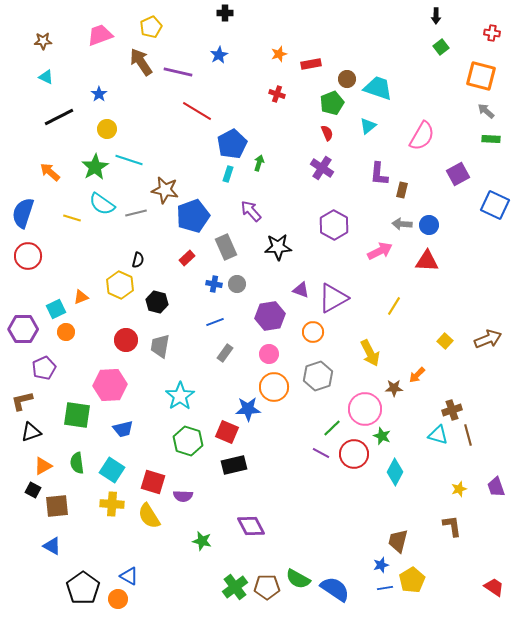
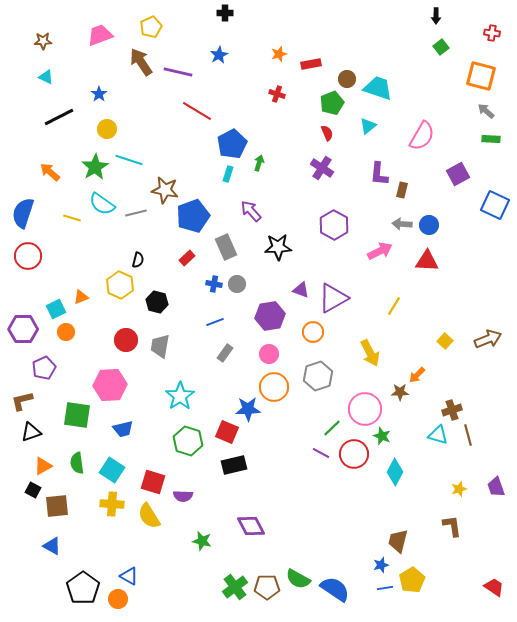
brown star at (394, 388): moved 6 px right, 4 px down
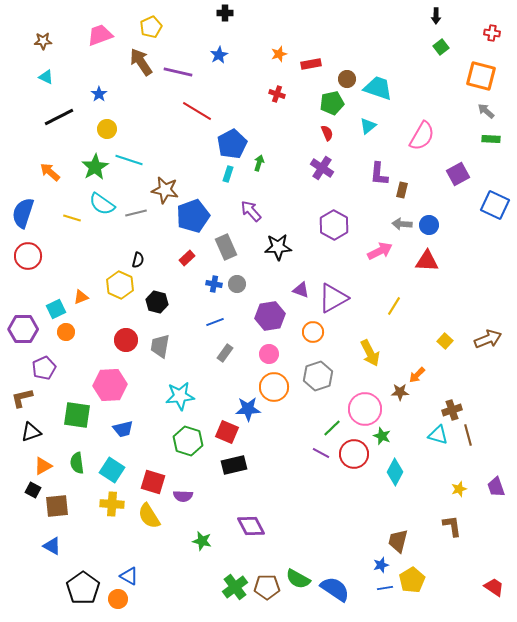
green pentagon at (332, 103): rotated 10 degrees clockwise
cyan star at (180, 396): rotated 28 degrees clockwise
brown L-shape at (22, 401): moved 3 px up
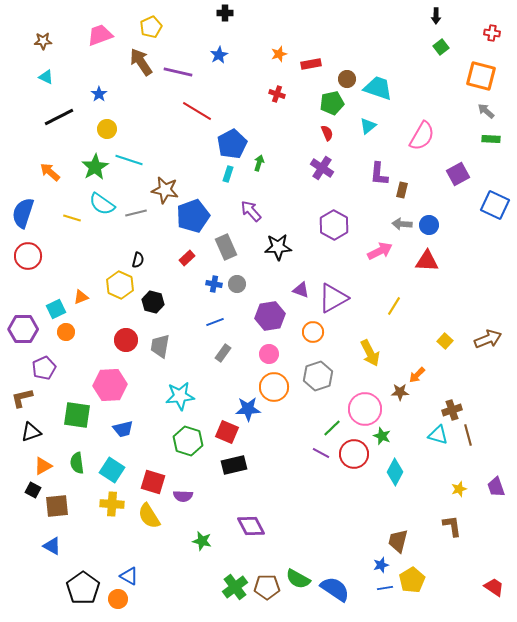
black hexagon at (157, 302): moved 4 px left
gray rectangle at (225, 353): moved 2 px left
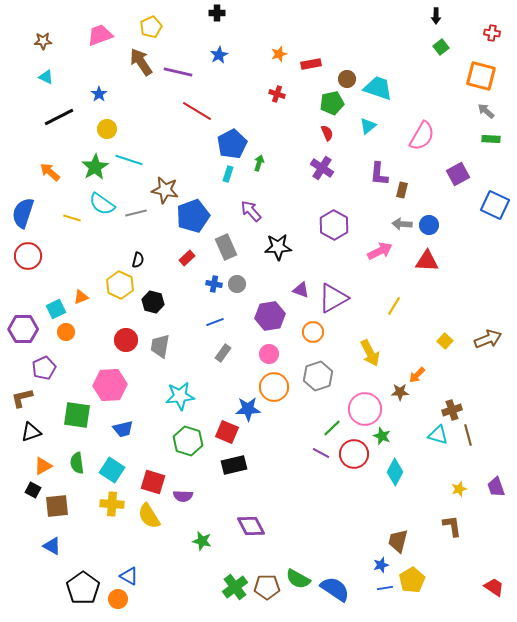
black cross at (225, 13): moved 8 px left
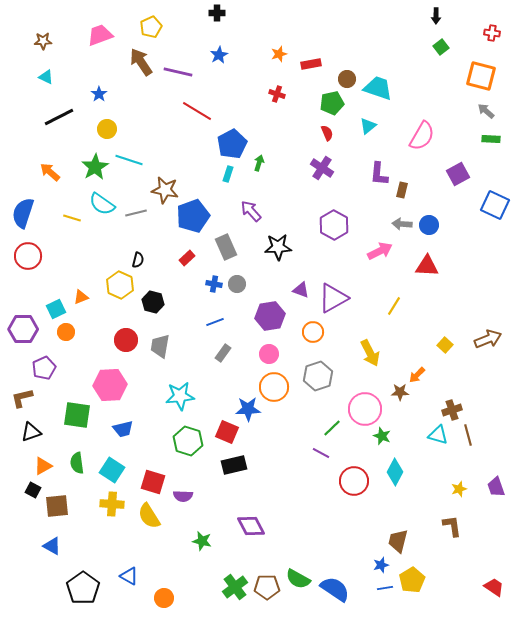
red triangle at (427, 261): moved 5 px down
yellow square at (445, 341): moved 4 px down
red circle at (354, 454): moved 27 px down
orange circle at (118, 599): moved 46 px right, 1 px up
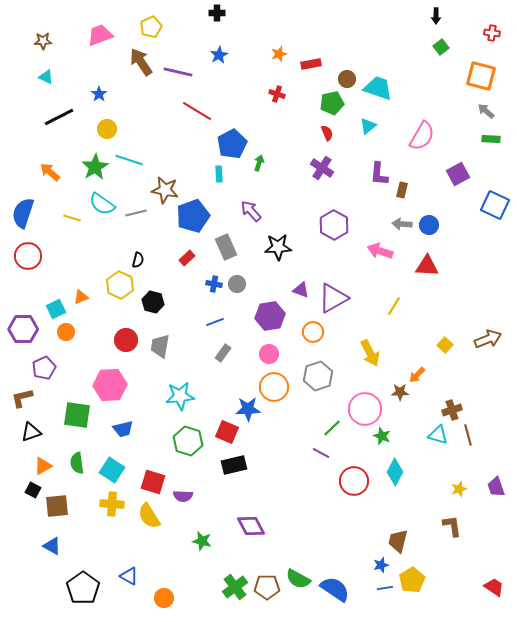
cyan rectangle at (228, 174): moved 9 px left; rotated 21 degrees counterclockwise
pink arrow at (380, 251): rotated 135 degrees counterclockwise
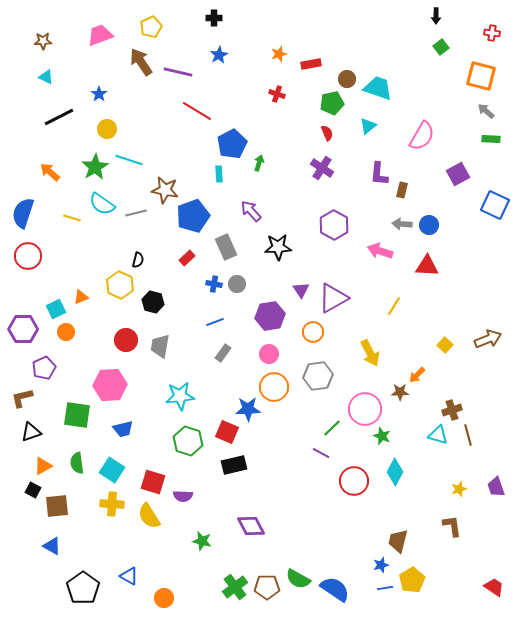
black cross at (217, 13): moved 3 px left, 5 px down
purple triangle at (301, 290): rotated 36 degrees clockwise
gray hexagon at (318, 376): rotated 12 degrees clockwise
